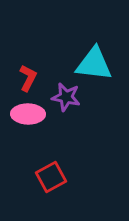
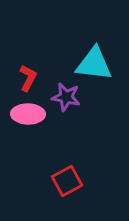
red square: moved 16 px right, 4 px down
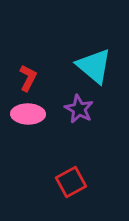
cyan triangle: moved 2 px down; rotated 33 degrees clockwise
purple star: moved 13 px right, 12 px down; rotated 16 degrees clockwise
red square: moved 4 px right, 1 px down
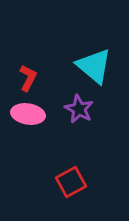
pink ellipse: rotated 8 degrees clockwise
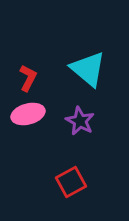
cyan triangle: moved 6 px left, 3 px down
purple star: moved 1 px right, 12 px down
pink ellipse: rotated 24 degrees counterclockwise
